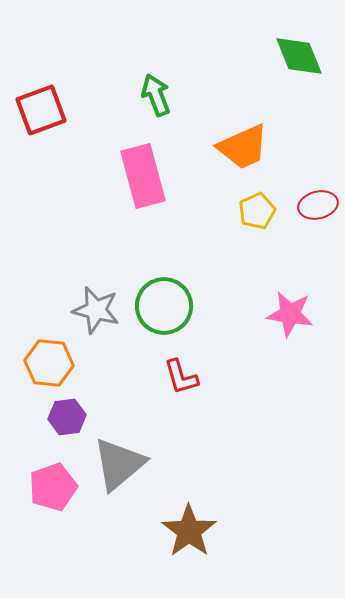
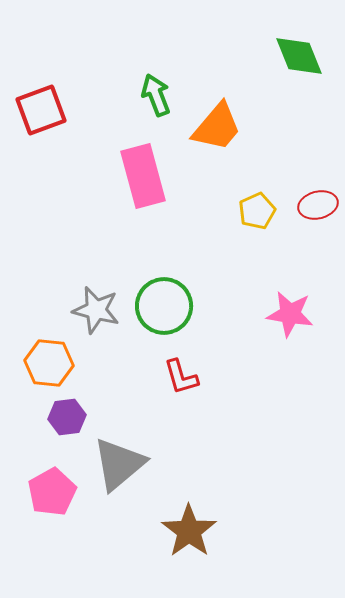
orange trapezoid: moved 26 px left, 20 px up; rotated 26 degrees counterclockwise
pink pentagon: moved 1 px left, 5 px down; rotated 9 degrees counterclockwise
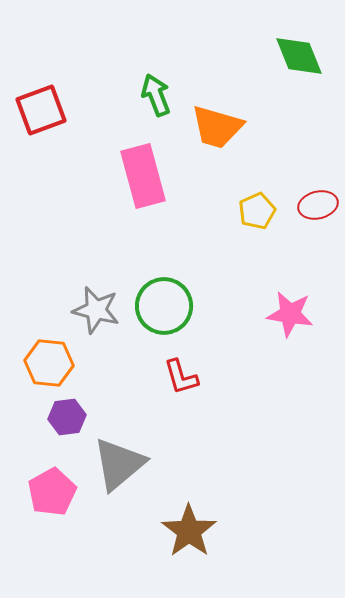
orange trapezoid: rotated 66 degrees clockwise
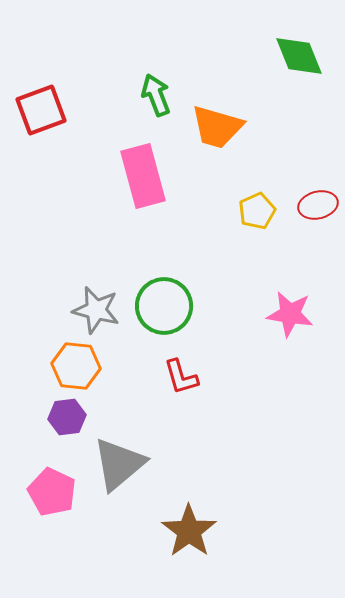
orange hexagon: moved 27 px right, 3 px down
pink pentagon: rotated 18 degrees counterclockwise
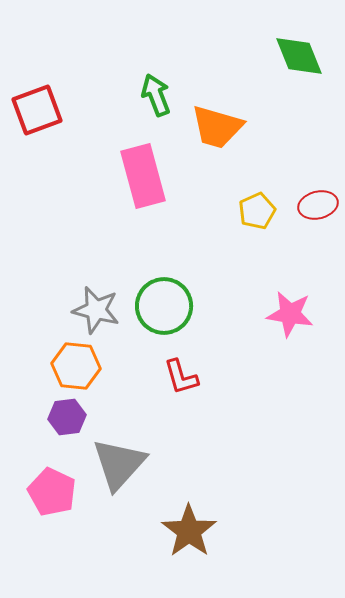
red square: moved 4 px left
gray triangle: rotated 8 degrees counterclockwise
